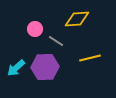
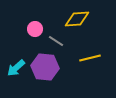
purple hexagon: rotated 8 degrees clockwise
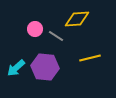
gray line: moved 5 px up
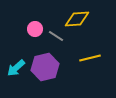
purple hexagon: rotated 20 degrees counterclockwise
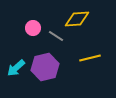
pink circle: moved 2 px left, 1 px up
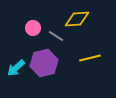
purple hexagon: moved 1 px left, 4 px up
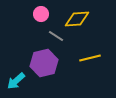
pink circle: moved 8 px right, 14 px up
cyan arrow: moved 13 px down
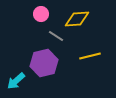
yellow line: moved 2 px up
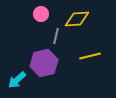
gray line: rotated 70 degrees clockwise
cyan arrow: moved 1 px right, 1 px up
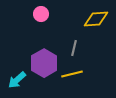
yellow diamond: moved 19 px right
gray line: moved 18 px right, 12 px down
yellow line: moved 18 px left, 18 px down
purple hexagon: rotated 16 degrees counterclockwise
